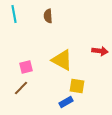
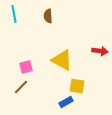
brown line: moved 1 px up
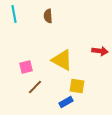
brown line: moved 14 px right
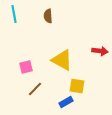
brown line: moved 2 px down
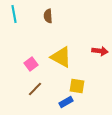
yellow triangle: moved 1 px left, 3 px up
pink square: moved 5 px right, 3 px up; rotated 24 degrees counterclockwise
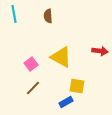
brown line: moved 2 px left, 1 px up
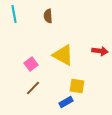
yellow triangle: moved 2 px right, 2 px up
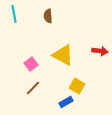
yellow square: rotated 21 degrees clockwise
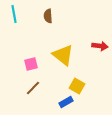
red arrow: moved 5 px up
yellow triangle: rotated 10 degrees clockwise
pink square: rotated 24 degrees clockwise
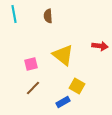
blue rectangle: moved 3 px left
